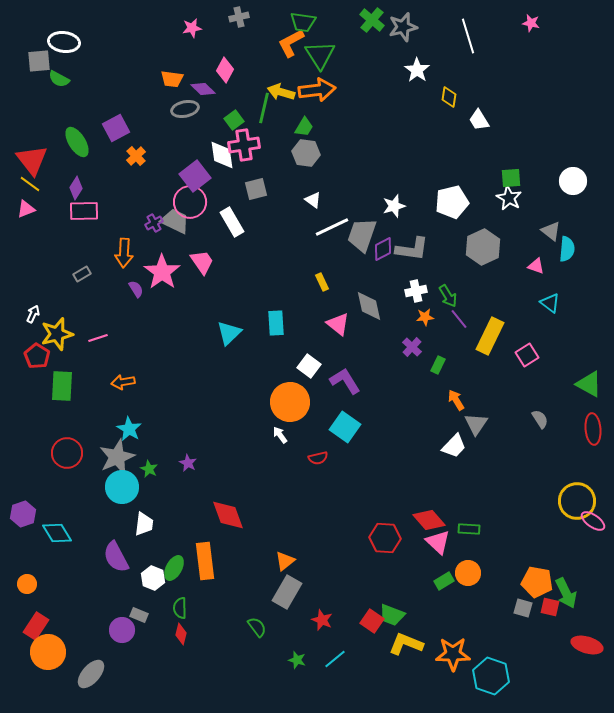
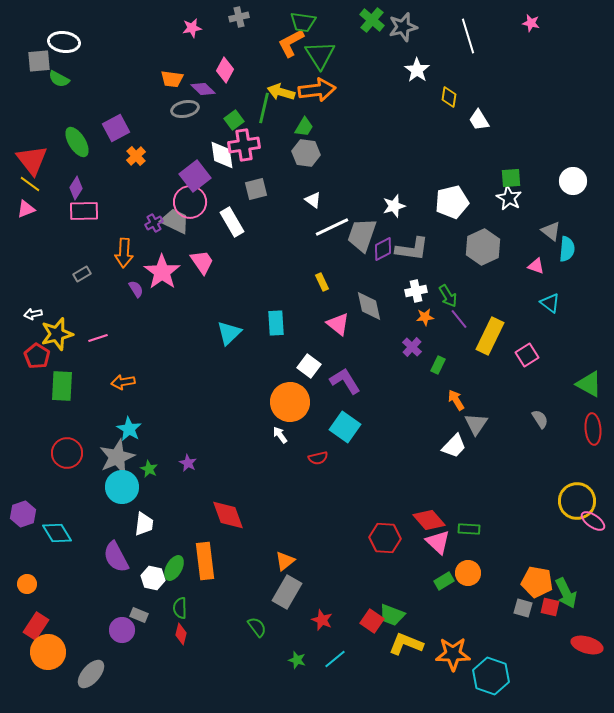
white arrow at (33, 314): rotated 126 degrees counterclockwise
white hexagon at (153, 578): rotated 10 degrees counterclockwise
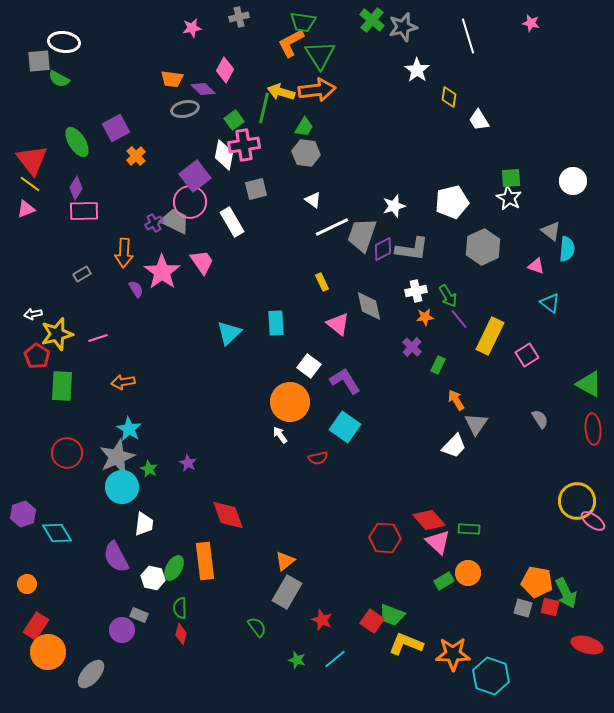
white diamond at (222, 155): moved 2 px right; rotated 20 degrees clockwise
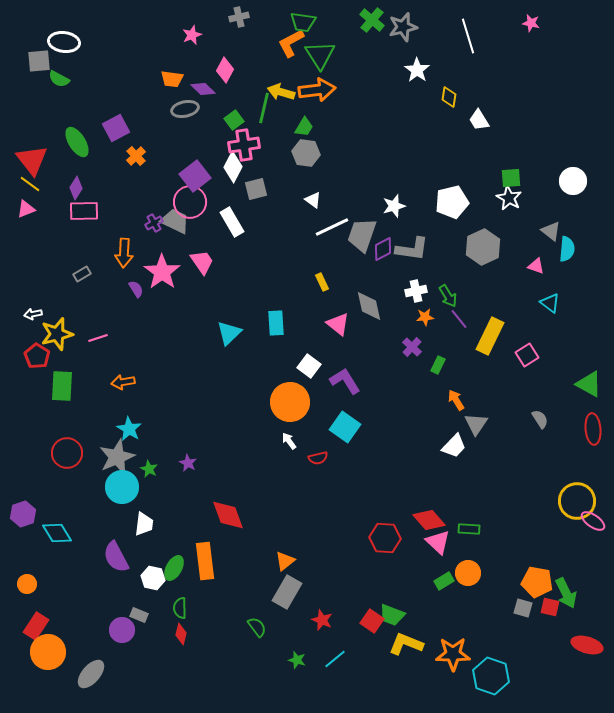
pink star at (192, 28): moved 7 px down; rotated 12 degrees counterclockwise
white diamond at (224, 155): moved 9 px right, 12 px down; rotated 16 degrees clockwise
white arrow at (280, 435): moved 9 px right, 6 px down
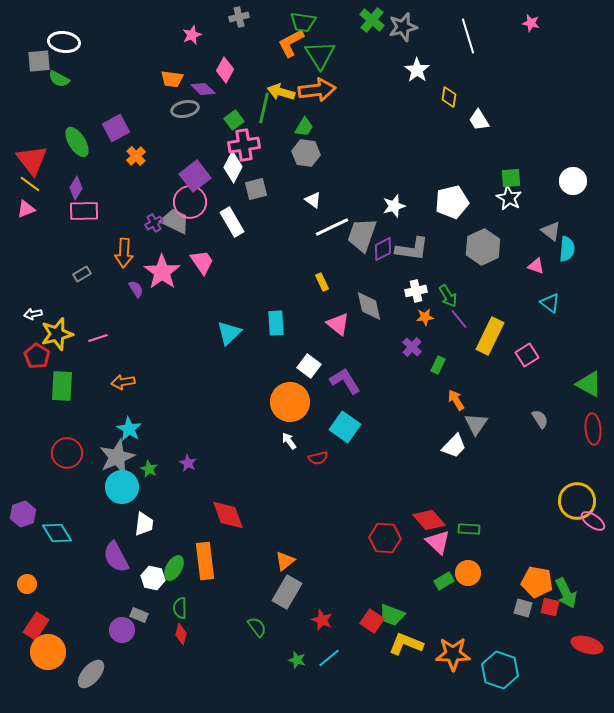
cyan line at (335, 659): moved 6 px left, 1 px up
cyan hexagon at (491, 676): moved 9 px right, 6 px up
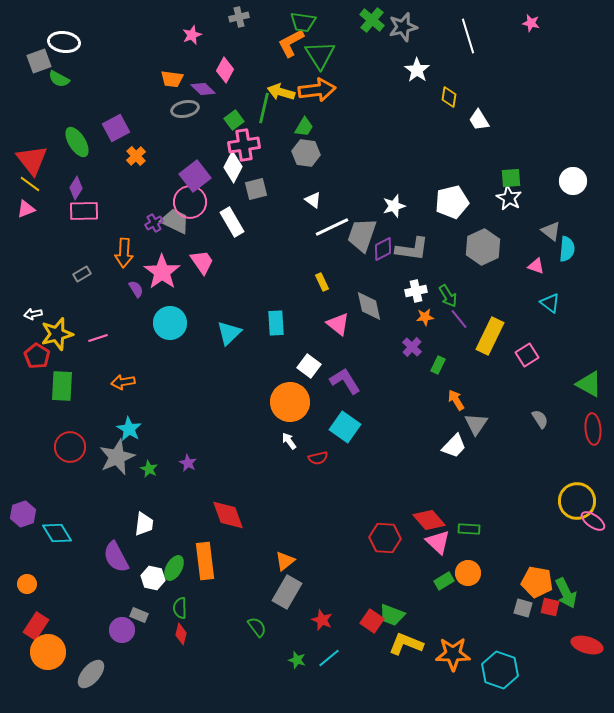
gray square at (39, 61): rotated 15 degrees counterclockwise
red circle at (67, 453): moved 3 px right, 6 px up
cyan circle at (122, 487): moved 48 px right, 164 px up
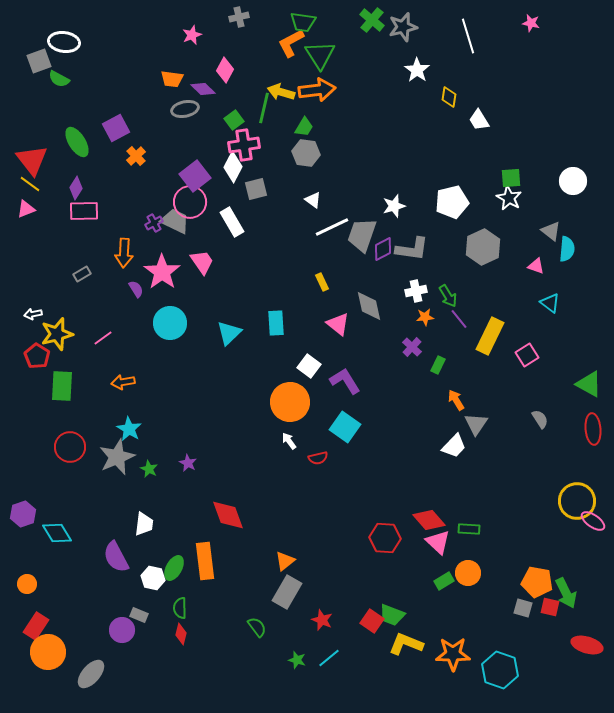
pink line at (98, 338): moved 5 px right; rotated 18 degrees counterclockwise
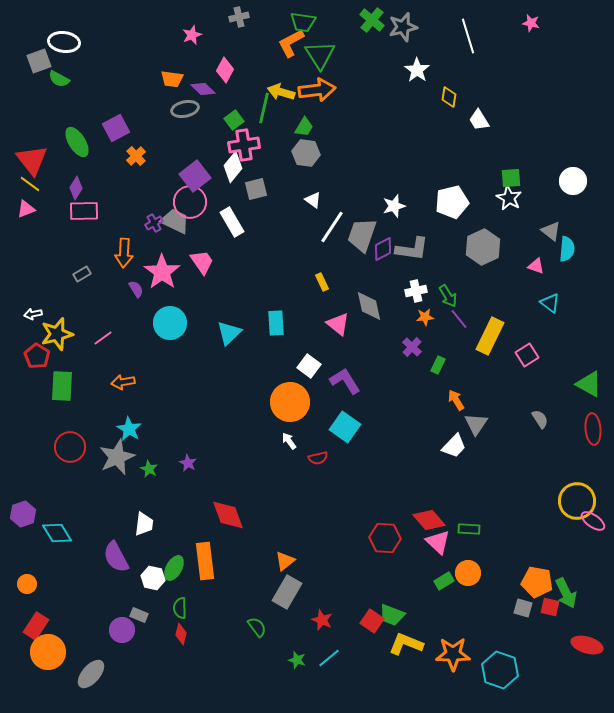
white diamond at (233, 167): rotated 12 degrees clockwise
white line at (332, 227): rotated 32 degrees counterclockwise
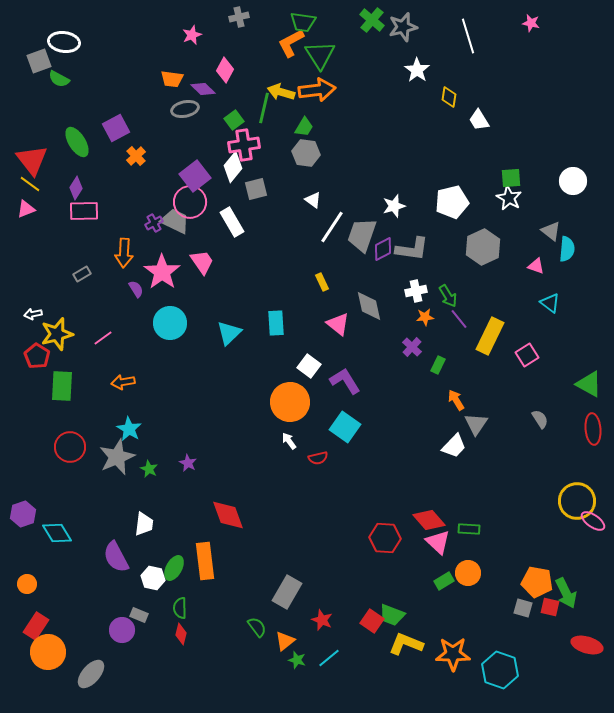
orange triangle at (285, 561): moved 80 px down
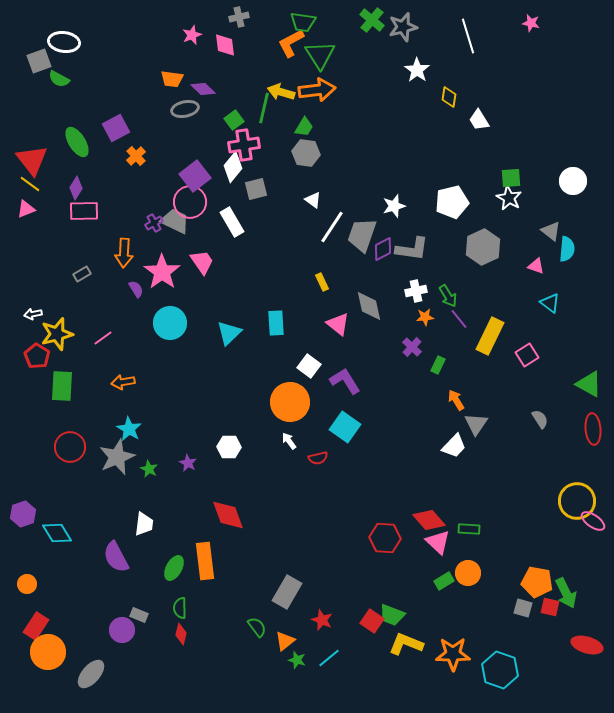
pink diamond at (225, 70): moved 25 px up; rotated 35 degrees counterclockwise
white hexagon at (153, 578): moved 76 px right, 131 px up; rotated 10 degrees counterclockwise
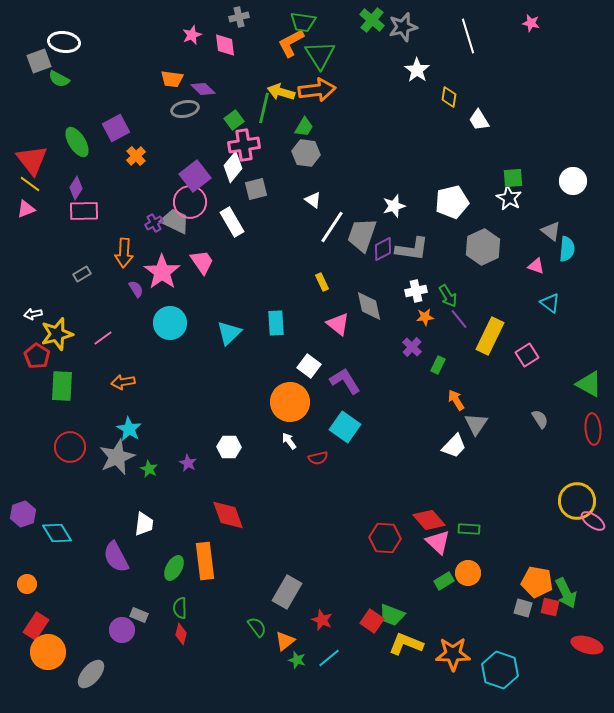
green square at (511, 178): moved 2 px right
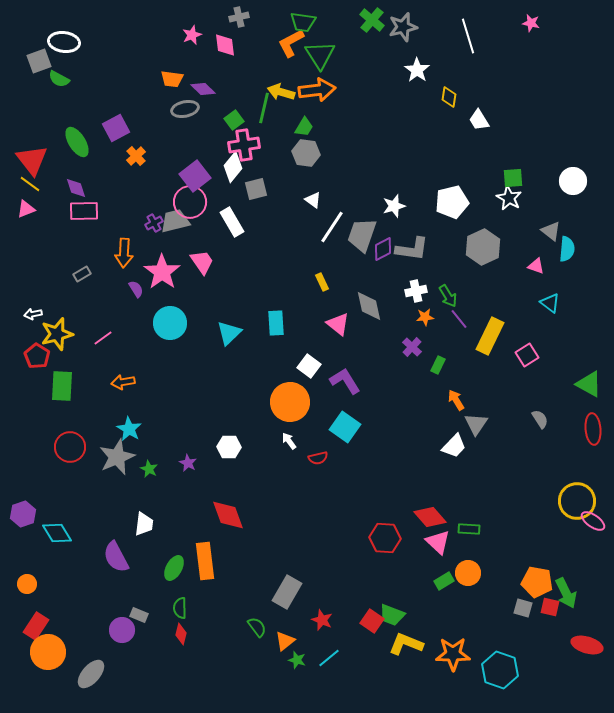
purple diamond at (76, 188): rotated 50 degrees counterclockwise
gray trapezoid at (175, 221): rotated 40 degrees counterclockwise
red diamond at (429, 520): moved 1 px right, 3 px up
